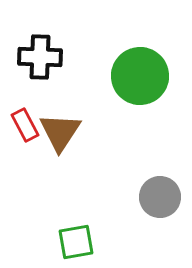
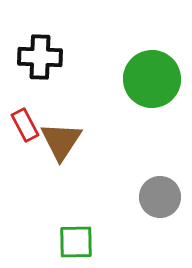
green circle: moved 12 px right, 3 px down
brown triangle: moved 1 px right, 9 px down
green square: rotated 9 degrees clockwise
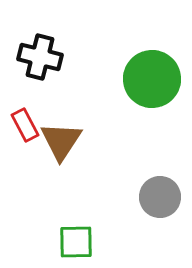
black cross: rotated 12 degrees clockwise
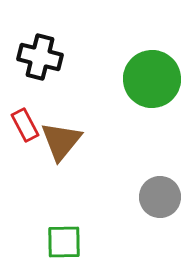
brown triangle: rotated 6 degrees clockwise
green square: moved 12 px left
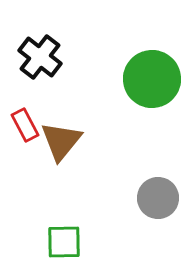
black cross: rotated 24 degrees clockwise
gray circle: moved 2 px left, 1 px down
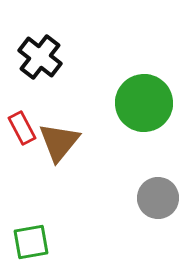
green circle: moved 8 px left, 24 px down
red rectangle: moved 3 px left, 3 px down
brown triangle: moved 2 px left, 1 px down
green square: moved 33 px left; rotated 9 degrees counterclockwise
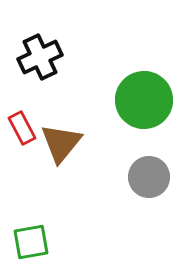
black cross: rotated 27 degrees clockwise
green circle: moved 3 px up
brown triangle: moved 2 px right, 1 px down
gray circle: moved 9 px left, 21 px up
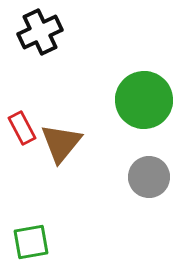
black cross: moved 25 px up
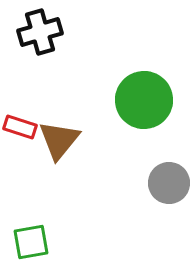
black cross: rotated 9 degrees clockwise
red rectangle: moved 2 px left, 1 px up; rotated 44 degrees counterclockwise
brown triangle: moved 2 px left, 3 px up
gray circle: moved 20 px right, 6 px down
